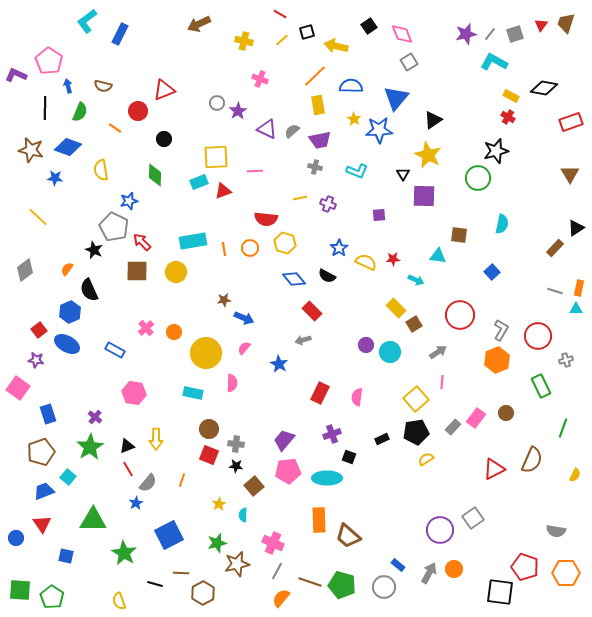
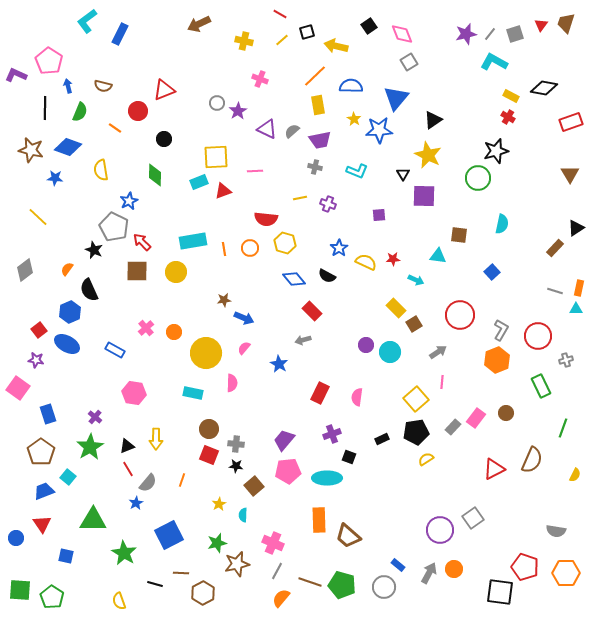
blue star at (129, 201): rotated 12 degrees counterclockwise
brown pentagon at (41, 452): rotated 16 degrees counterclockwise
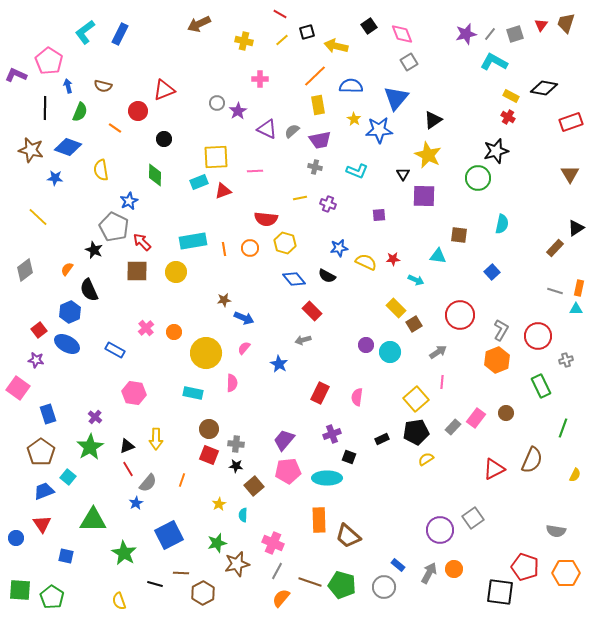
cyan L-shape at (87, 21): moved 2 px left, 11 px down
pink cross at (260, 79): rotated 21 degrees counterclockwise
blue star at (339, 248): rotated 24 degrees clockwise
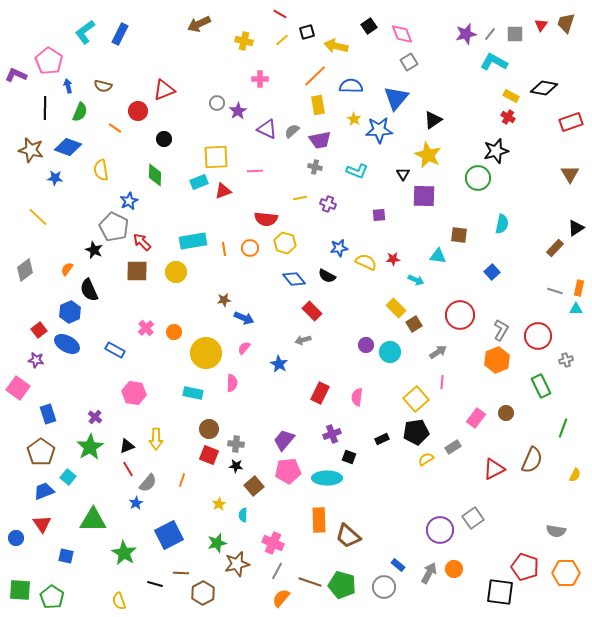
gray square at (515, 34): rotated 18 degrees clockwise
gray rectangle at (453, 427): moved 20 px down; rotated 14 degrees clockwise
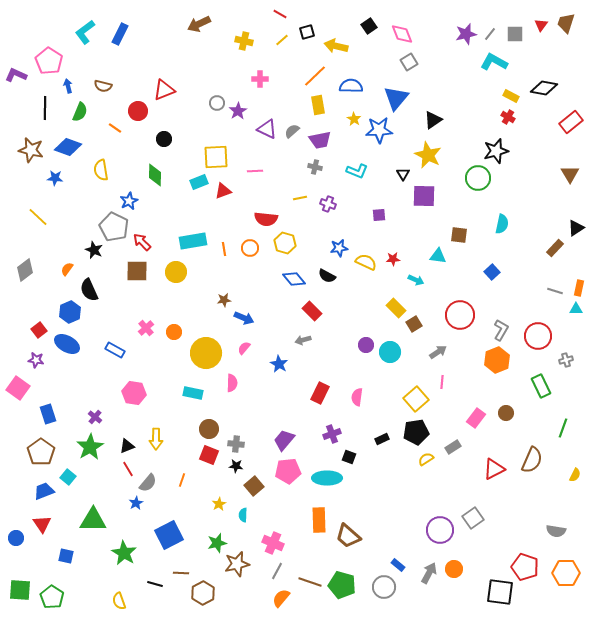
red rectangle at (571, 122): rotated 20 degrees counterclockwise
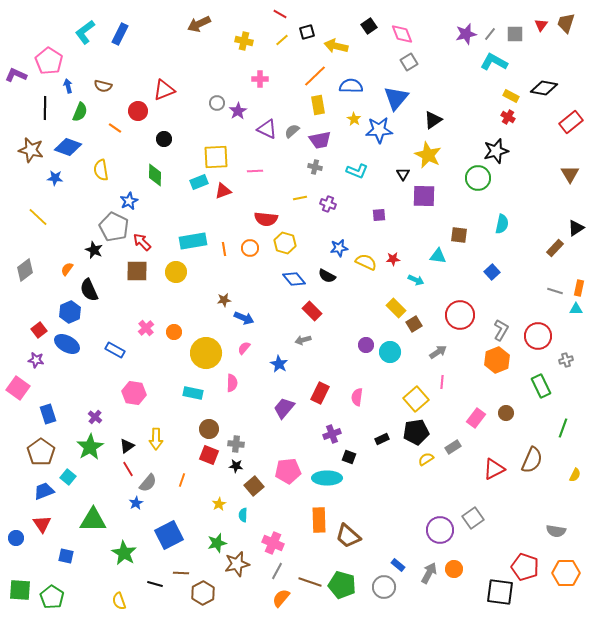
purple trapezoid at (284, 440): moved 32 px up
black triangle at (127, 446): rotated 14 degrees counterclockwise
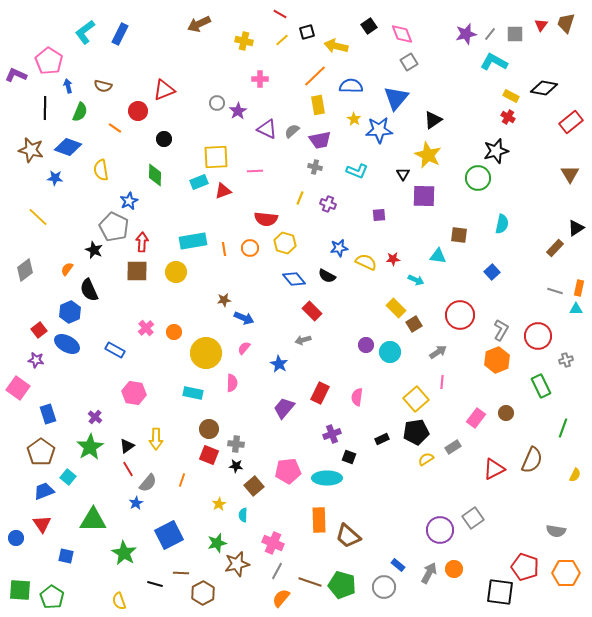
yellow line at (300, 198): rotated 56 degrees counterclockwise
red arrow at (142, 242): rotated 48 degrees clockwise
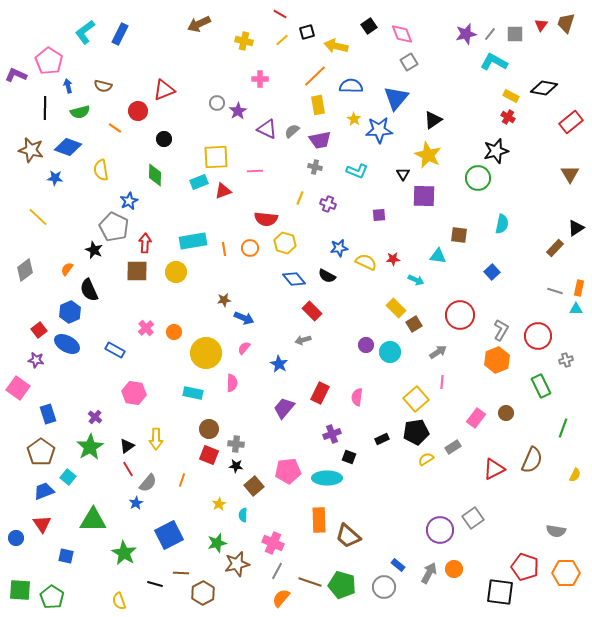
green semicircle at (80, 112): rotated 54 degrees clockwise
red arrow at (142, 242): moved 3 px right, 1 px down
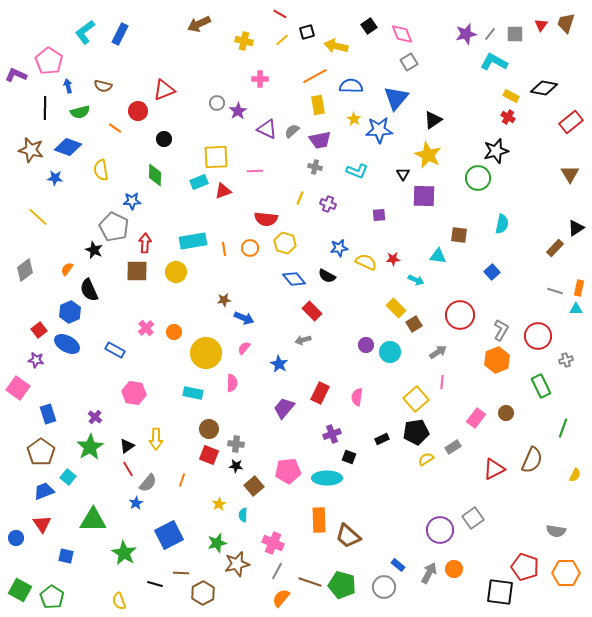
orange line at (315, 76): rotated 15 degrees clockwise
blue star at (129, 201): moved 3 px right; rotated 24 degrees clockwise
green square at (20, 590): rotated 25 degrees clockwise
